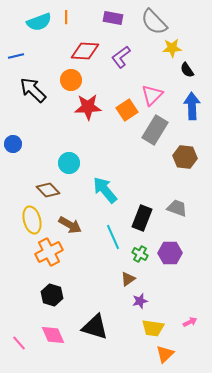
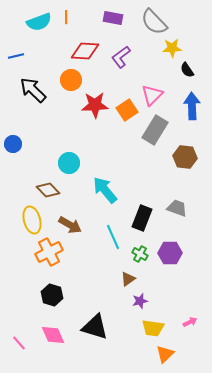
red star: moved 7 px right, 2 px up
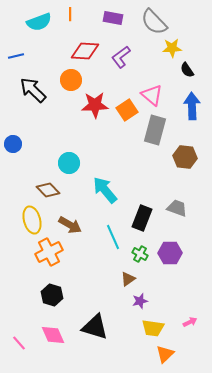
orange line: moved 4 px right, 3 px up
pink triangle: rotated 35 degrees counterclockwise
gray rectangle: rotated 16 degrees counterclockwise
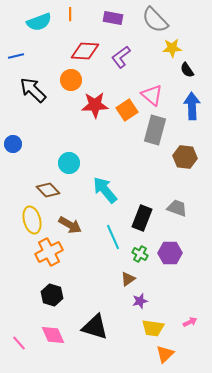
gray semicircle: moved 1 px right, 2 px up
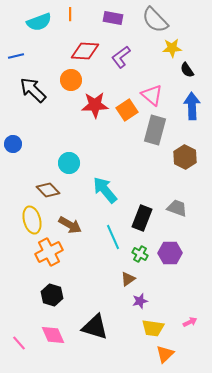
brown hexagon: rotated 20 degrees clockwise
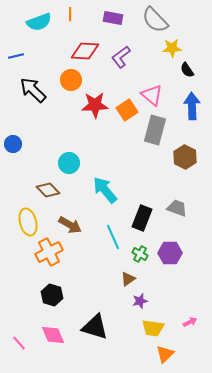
yellow ellipse: moved 4 px left, 2 px down
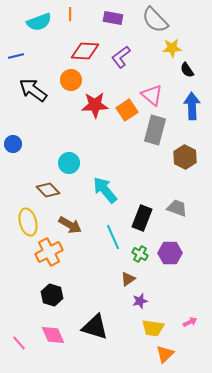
black arrow: rotated 8 degrees counterclockwise
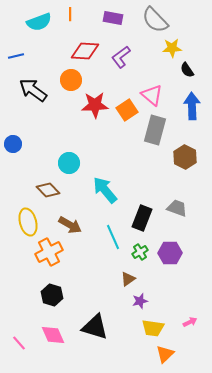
green cross: moved 2 px up; rotated 28 degrees clockwise
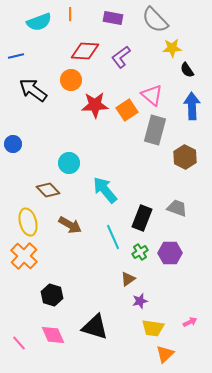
orange cross: moved 25 px left, 4 px down; rotated 20 degrees counterclockwise
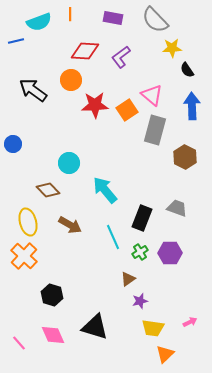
blue line: moved 15 px up
